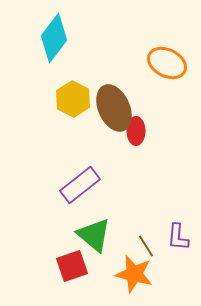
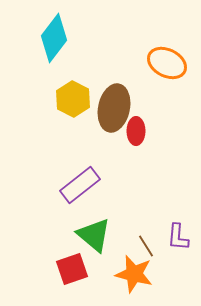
brown ellipse: rotated 36 degrees clockwise
red square: moved 3 px down
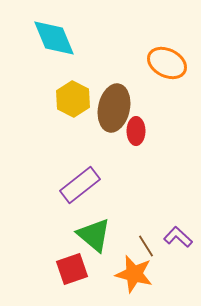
cyan diamond: rotated 60 degrees counterclockwise
purple L-shape: rotated 128 degrees clockwise
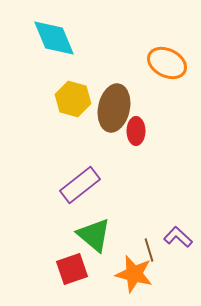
yellow hexagon: rotated 12 degrees counterclockwise
brown line: moved 3 px right, 4 px down; rotated 15 degrees clockwise
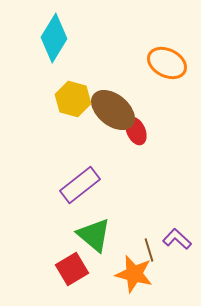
cyan diamond: rotated 54 degrees clockwise
brown ellipse: moved 1 px left, 2 px down; rotated 63 degrees counterclockwise
red ellipse: rotated 24 degrees counterclockwise
purple L-shape: moved 1 px left, 2 px down
red square: rotated 12 degrees counterclockwise
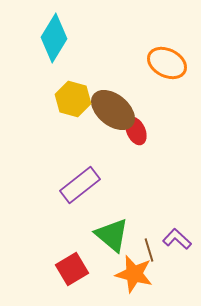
green triangle: moved 18 px right
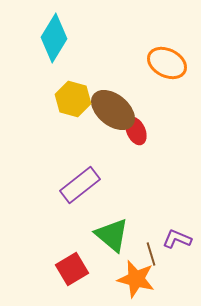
purple L-shape: rotated 20 degrees counterclockwise
brown line: moved 2 px right, 4 px down
orange star: moved 2 px right, 5 px down
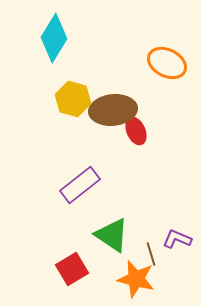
brown ellipse: rotated 45 degrees counterclockwise
green triangle: rotated 6 degrees counterclockwise
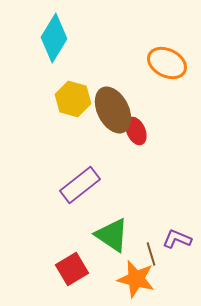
brown ellipse: rotated 69 degrees clockwise
